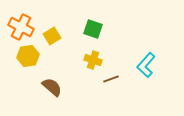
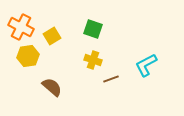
cyan L-shape: rotated 20 degrees clockwise
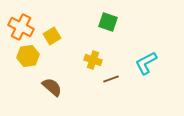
green square: moved 15 px right, 7 px up
cyan L-shape: moved 2 px up
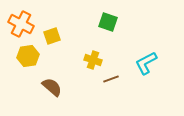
orange cross: moved 3 px up
yellow square: rotated 12 degrees clockwise
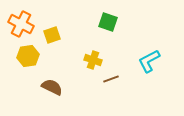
yellow square: moved 1 px up
cyan L-shape: moved 3 px right, 2 px up
brown semicircle: rotated 15 degrees counterclockwise
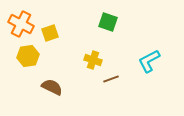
yellow square: moved 2 px left, 2 px up
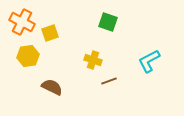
orange cross: moved 1 px right, 2 px up
brown line: moved 2 px left, 2 px down
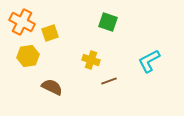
yellow cross: moved 2 px left
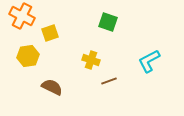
orange cross: moved 6 px up
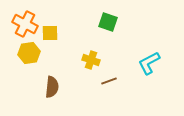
orange cross: moved 3 px right, 8 px down
yellow square: rotated 18 degrees clockwise
yellow hexagon: moved 1 px right, 3 px up
cyan L-shape: moved 2 px down
brown semicircle: rotated 70 degrees clockwise
